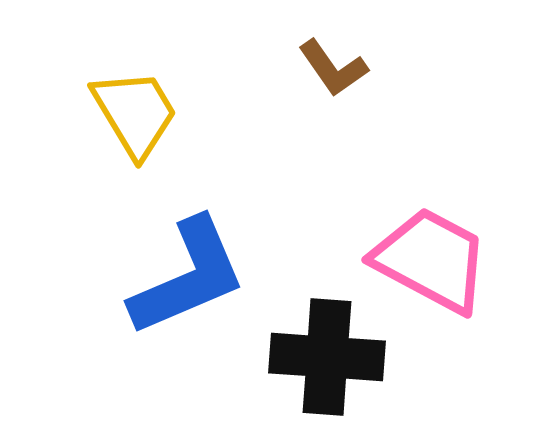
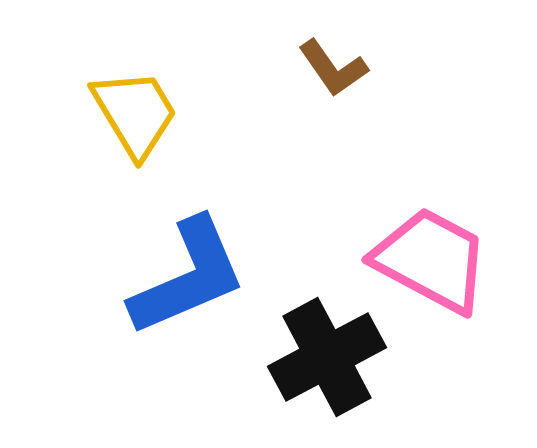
black cross: rotated 32 degrees counterclockwise
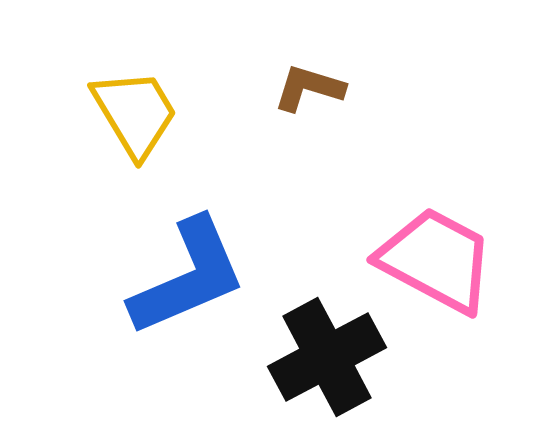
brown L-shape: moved 24 px left, 20 px down; rotated 142 degrees clockwise
pink trapezoid: moved 5 px right
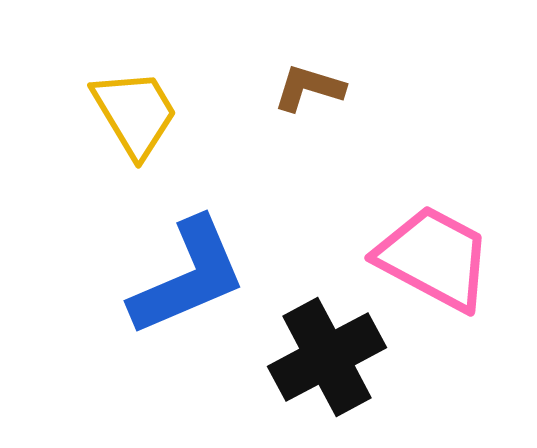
pink trapezoid: moved 2 px left, 2 px up
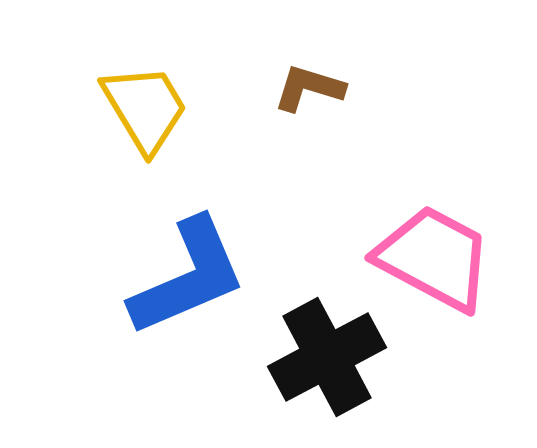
yellow trapezoid: moved 10 px right, 5 px up
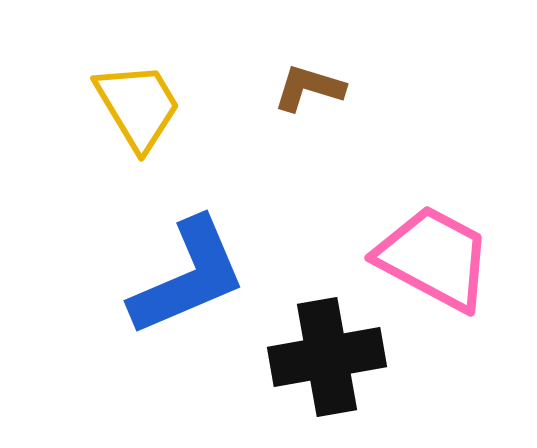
yellow trapezoid: moved 7 px left, 2 px up
black cross: rotated 18 degrees clockwise
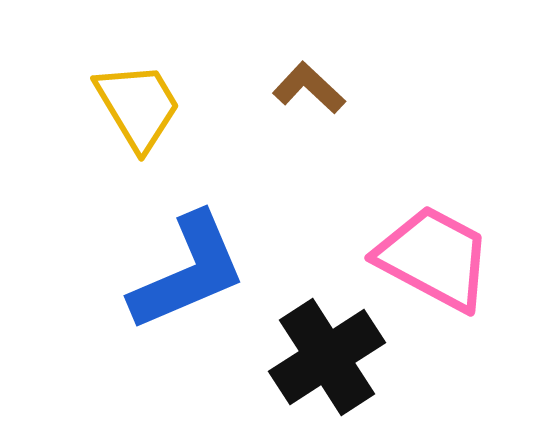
brown L-shape: rotated 26 degrees clockwise
blue L-shape: moved 5 px up
black cross: rotated 23 degrees counterclockwise
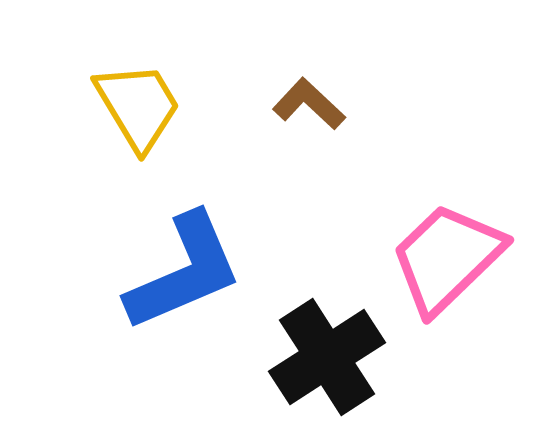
brown L-shape: moved 16 px down
pink trapezoid: moved 13 px right; rotated 72 degrees counterclockwise
blue L-shape: moved 4 px left
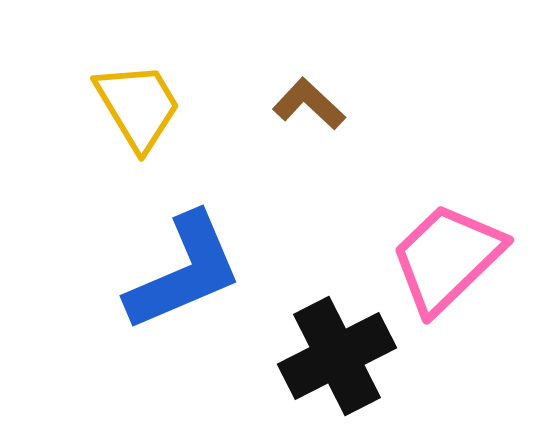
black cross: moved 10 px right, 1 px up; rotated 6 degrees clockwise
